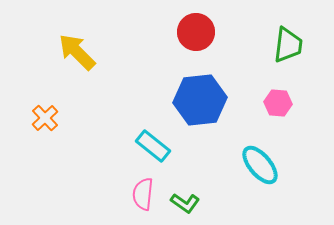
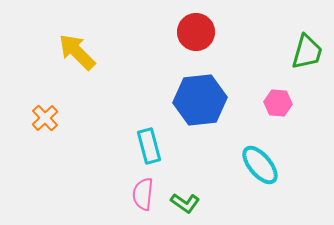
green trapezoid: moved 19 px right, 7 px down; rotated 9 degrees clockwise
cyan rectangle: moved 4 px left; rotated 36 degrees clockwise
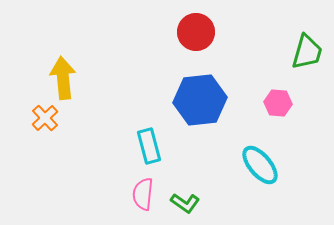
yellow arrow: moved 14 px left, 26 px down; rotated 39 degrees clockwise
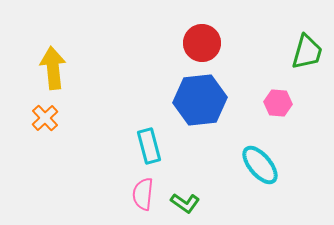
red circle: moved 6 px right, 11 px down
yellow arrow: moved 10 px left, 10 px up
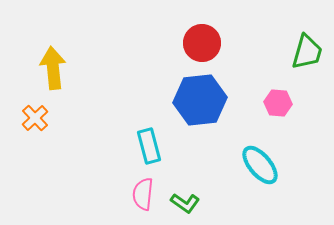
orange cross: moved 10 px left
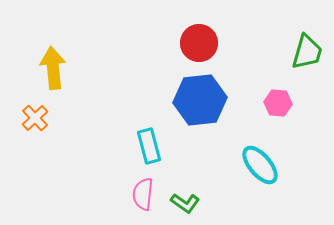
red circle: moved 3 px left
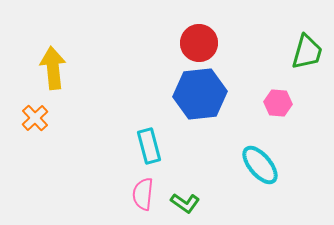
blue hexagon: moved 6 px up
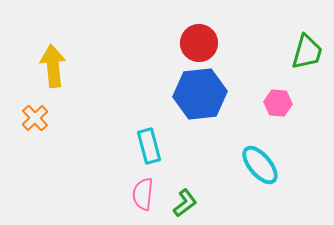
yellow arrow: moved 2 px up
green L-shape: rotated 72 degrees counterclockwise
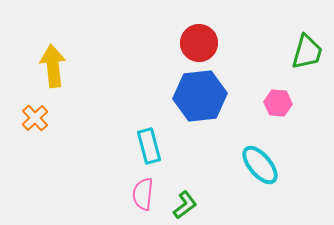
blue hexagon: moved 2 px down
green L-shape: moved 2 px down
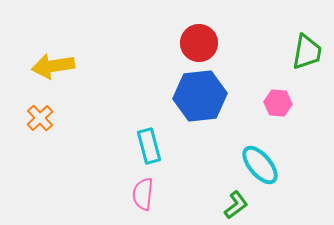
green trapezoid: rotated 6 degrees counterclockwise
yellow arrow: rotated 93 degrees counterclockwise
orange cross: moved 5 px right
green L-shape: moved 51 px right
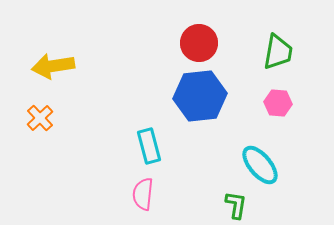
green trapezoid: moved 29 px left
green L-shape: rotated 44 degrees counterclockwise
